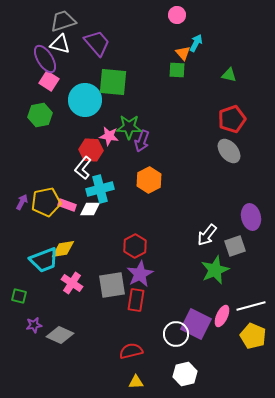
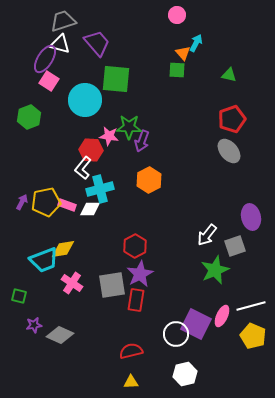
purple ellipse at (45, 59): rotated 64 degrees clockwise
green square at (113, 82): moved 3 px right, 3 px up
green hexagon at (40, 115): moved 11 px left, 2 px down; rotated 10 degrees counterclockwise
yellow triangle at (136, 382): moved 5 px left
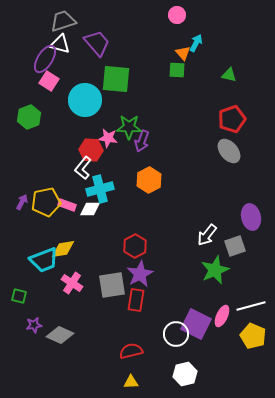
pink star at (109, 136): moved 1 px left, 2 px down
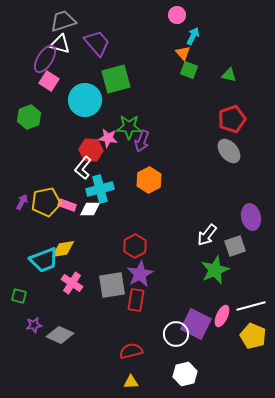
cyan arrow at (196, 43): moved 3 px left, 7 px up
green square at (177, 70): moved 12 px right; rotated 18 degrees clockwise
green square at (116, 79): rotated 20 degrees counterclockwise
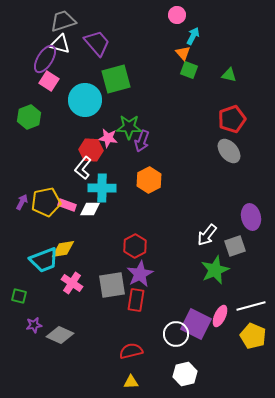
cyan cross at (100, 189): moved 2 px right, 1 px up; rotated 16 degrees clockwise
pink ellipse at (222, 316): moved 2 px left
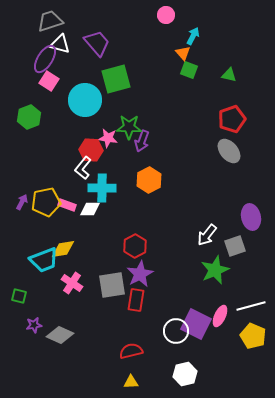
pink circle at (177, 15): moved 11 px left
gray trapezoid at (63, 21): moved 13 px left
white circle at (176, 334): moved 3 px up
